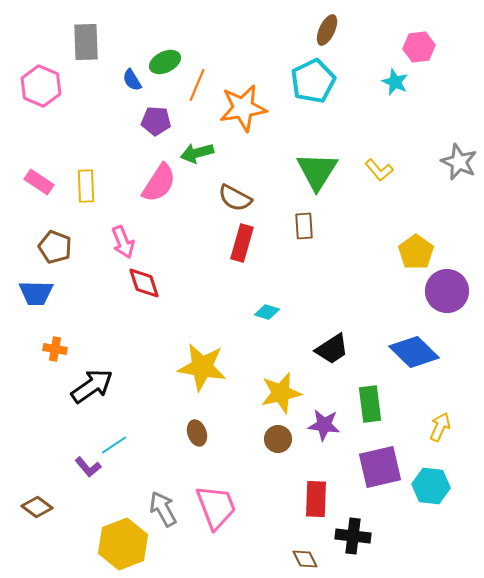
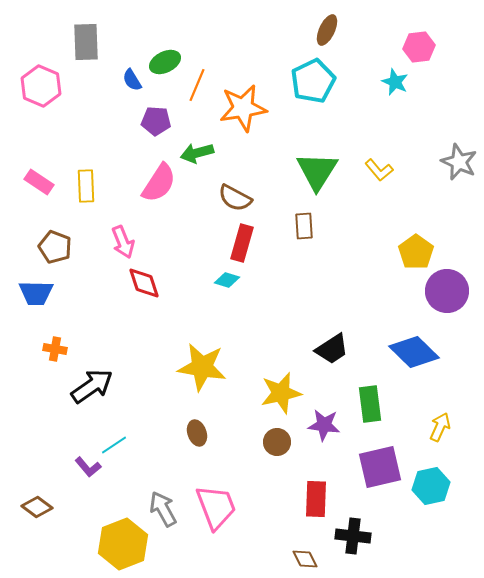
cyan diamond at (267, 312): moved 40 px left, 32 px up
brown circle at (278, 439): moved 1 px left, 3 px down
cyan hexagon at (431, 486): rotated 18 degrees counterclockwise
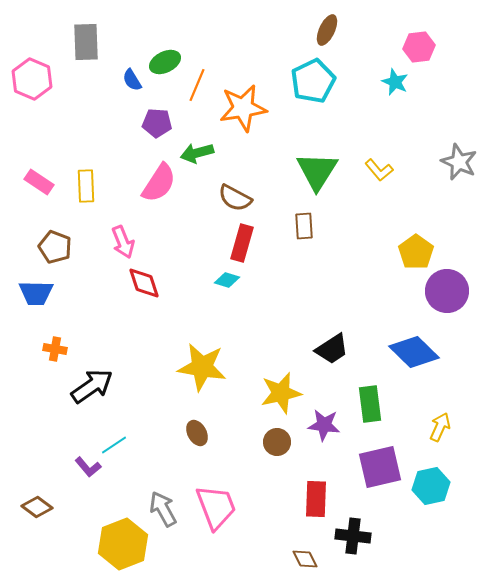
pink hexagon at (41, 86): moved 9 px left, 7 px up
purple pentagon at (156, 121): moved 1 px right, 2 px down
brown ellipse at (197, 433): rotated 10 degrees counterclockwise
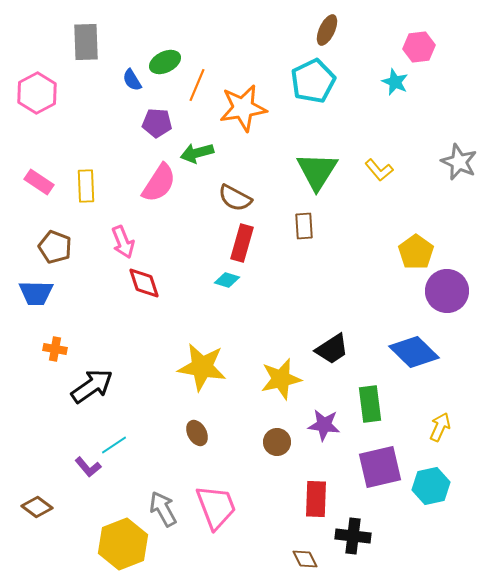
pink hexagon at (32, 79): moved 5 px right, 14 px down; rotated 9 degrees clockwise
yellow star at (281, 393): moved 14 px up
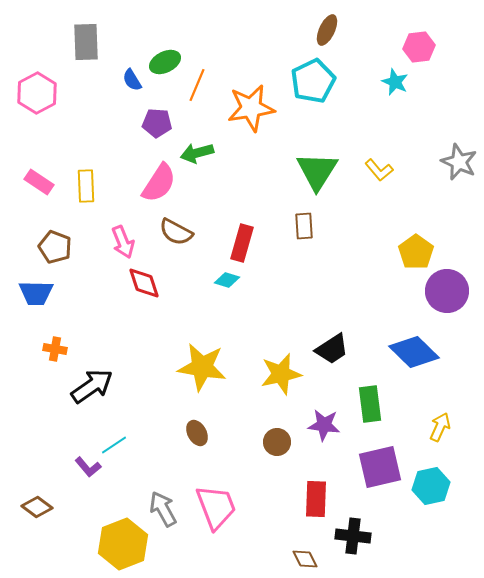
orange star at (243, 108): moved 8 px right
brown semicircle at (235, 198): moved 59 px left, 34 px down
yellow star at (281, 379): moved 5 px up
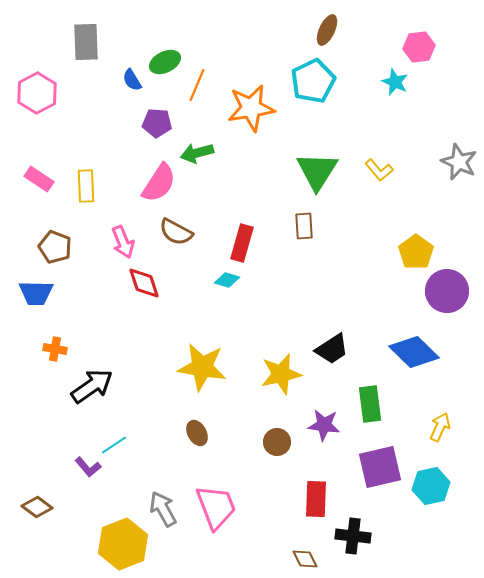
pink rectangle at (39, 182): moved 3 px up
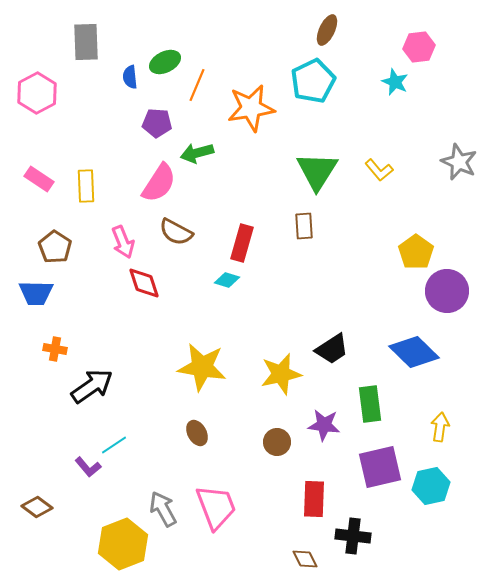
blue semicircle at (132, 80): moved 2 px left, 3 px up; rotated 25 degrees clockwise
brown pentagon at (55, 247): rotated 12 degrees clockwise
yellow arrow at (440, 427): rotated 16 degrees counterclockwise
red rectangle at (316, 499): moved 2 px left
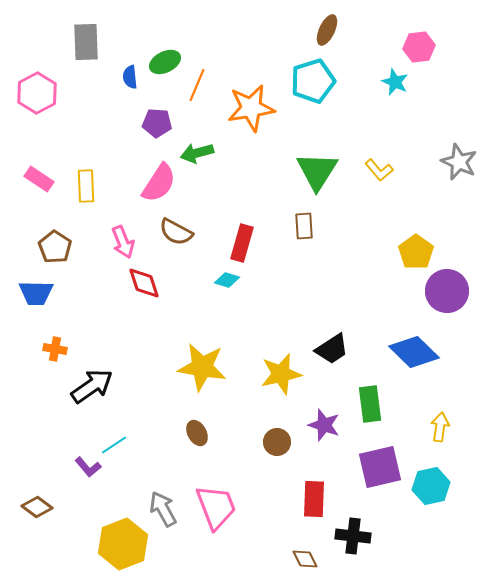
cyan pentagon at (313, 81): rotated 9 degrees clockwise
purple star at (324, 425): rotated 12 degrees clockwise
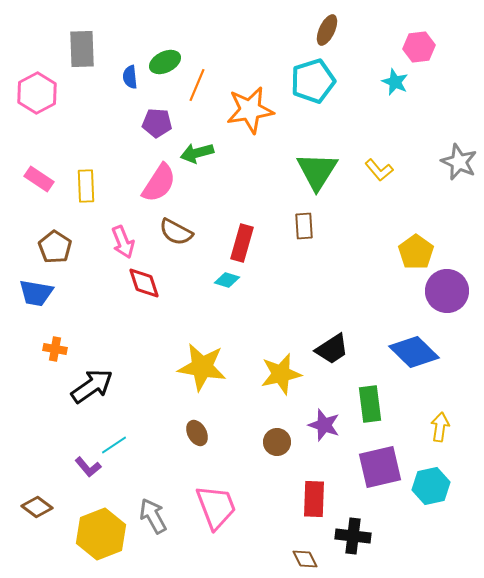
gray rectangle at (86, 42): moved 4 px left, 7 px down
orange star at (251, 108): moved 1 px left, 2 px down
blue trapezoid at (36, 293): rotated 9 degrees clockwise
gray arrow at (163, 509): moved 10 px left, 7 px down
yellow hexagon at (123, 544): moved 22 px left, 10 px up
